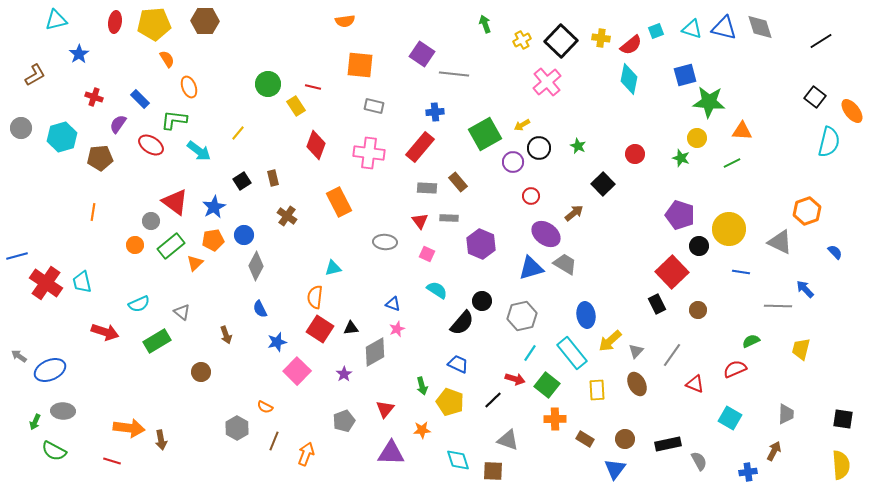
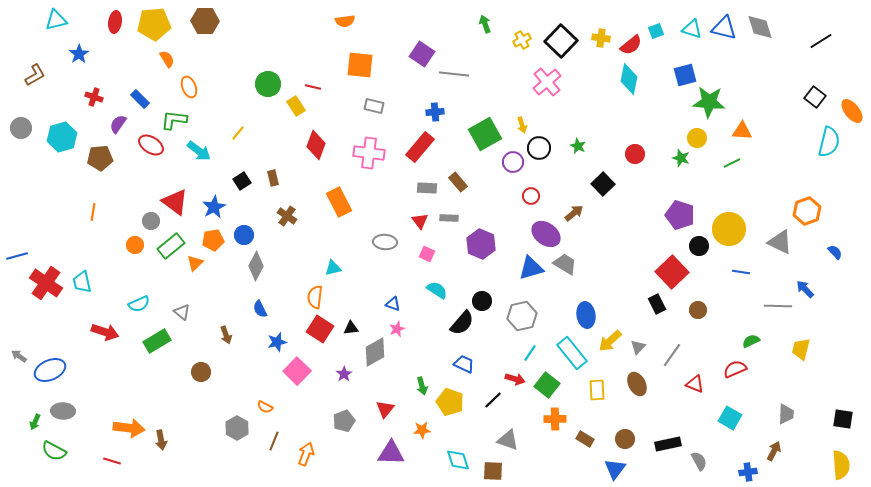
yellow arrow at (522, 125): rotated 77 degrees counterclockwise
gray triangle at (636, 351): moved 2 px right, 4 px up
blue trapezoid at (458, 364): moved 6 px right
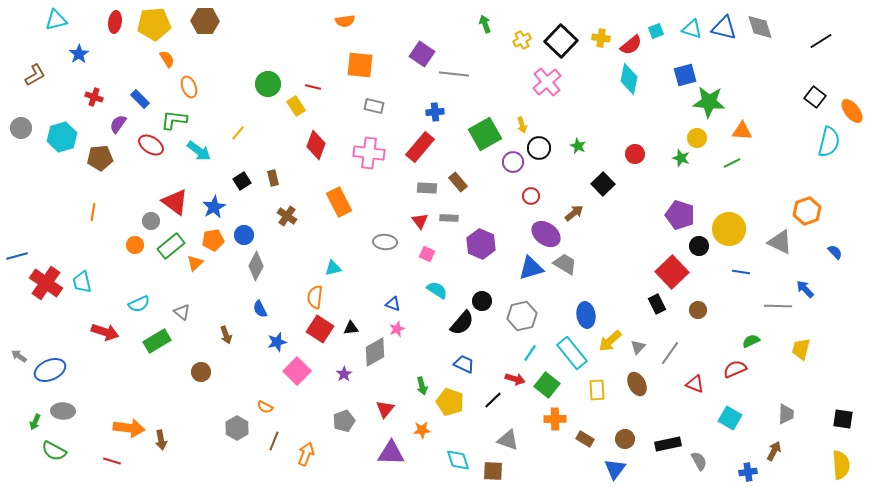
gray line at (672, 355): moved 2 px left, 2 px up
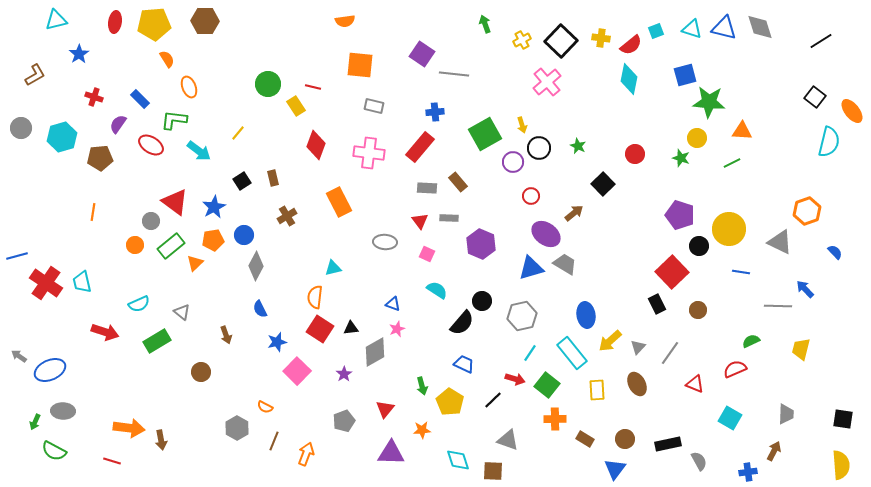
brown cross at (287, 216): rotated 24 degrees clockwise
yellow pentagon at (450, 402): rotated 12 degrees clockwise
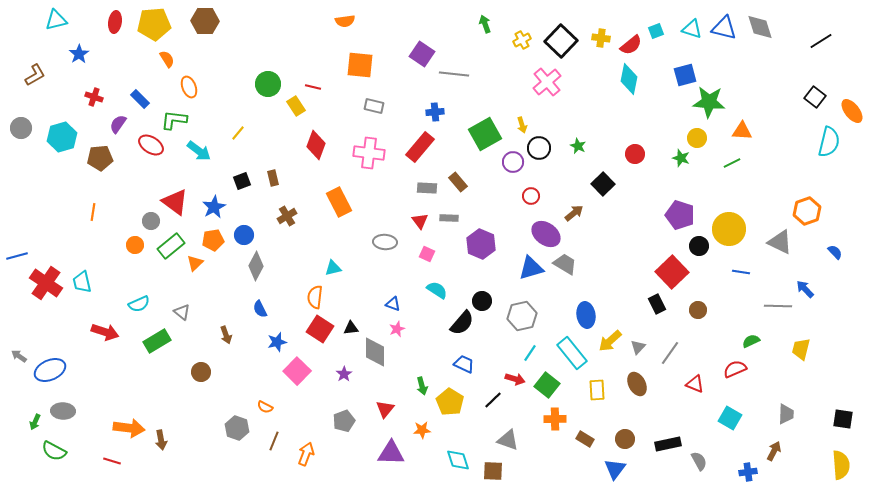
black square at (242, 181): rotated 12 degrees clockwise
gray diamond at (375, 352): rotated 60 degrees counterclockwise
gray hexagon at (237, 428): rotated 10 degrees counterclockwise
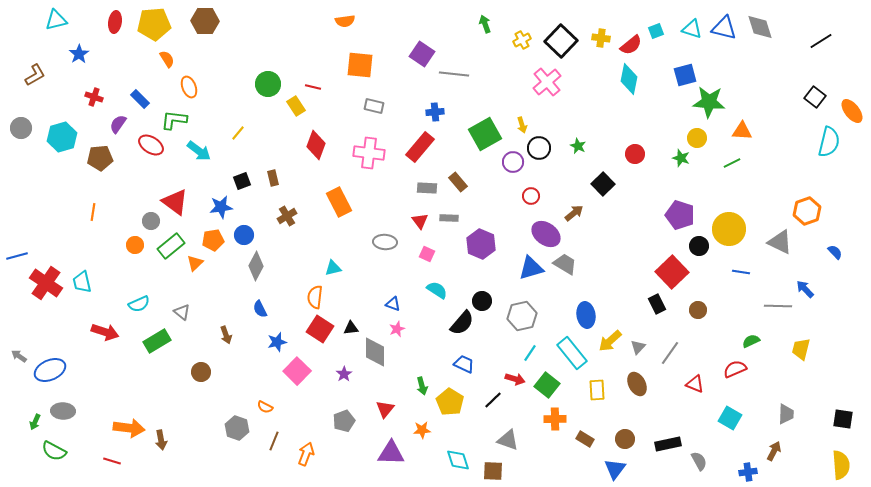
blue star at (214, 207): moved 7 px right; rotated 20 degrees clockwise
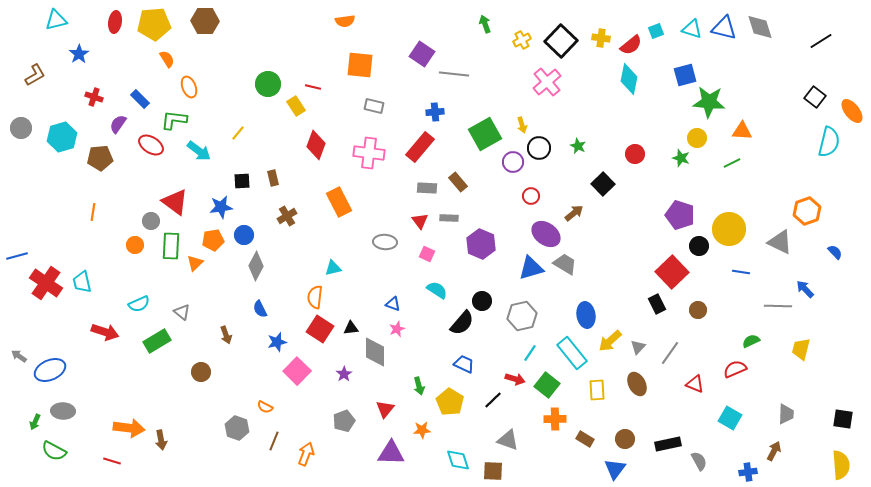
black square at (242, 181): rotated 18 degrees clockwise
green rectangle at (171, 246): rotated 48 degrees counterclockwise
green arrow at (422, 386): moved 3 px left
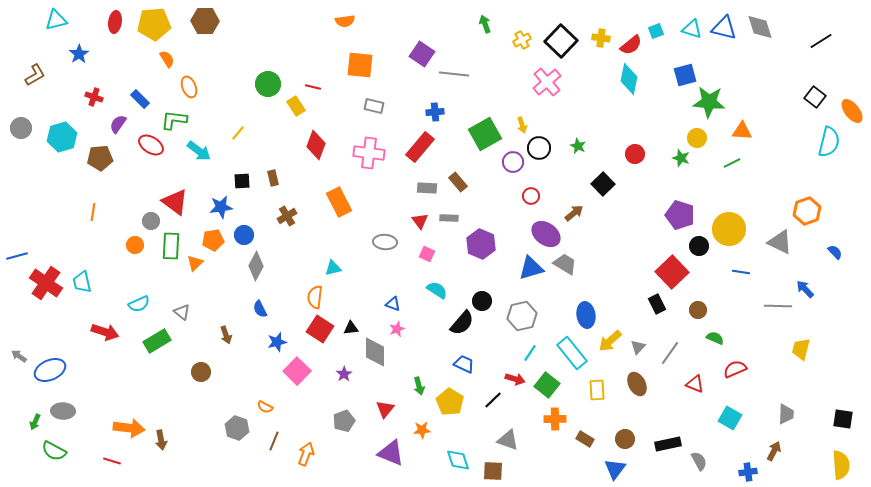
green semicircle at (751, 341): moved 36 px left, 3 px up; rotated 48 degrees clockwise
purple triangle at (391, 453): rotated 20 degrees clockwise
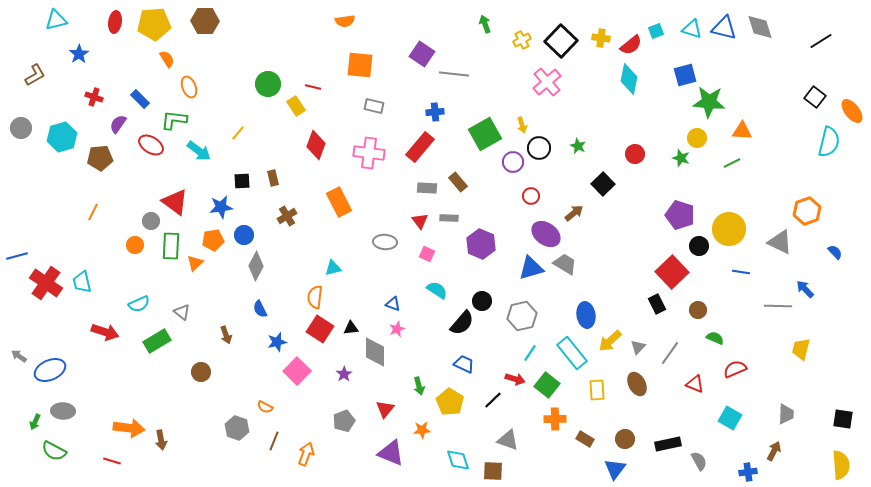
orange line at (93, 212): rotated 18 degrees clockwise
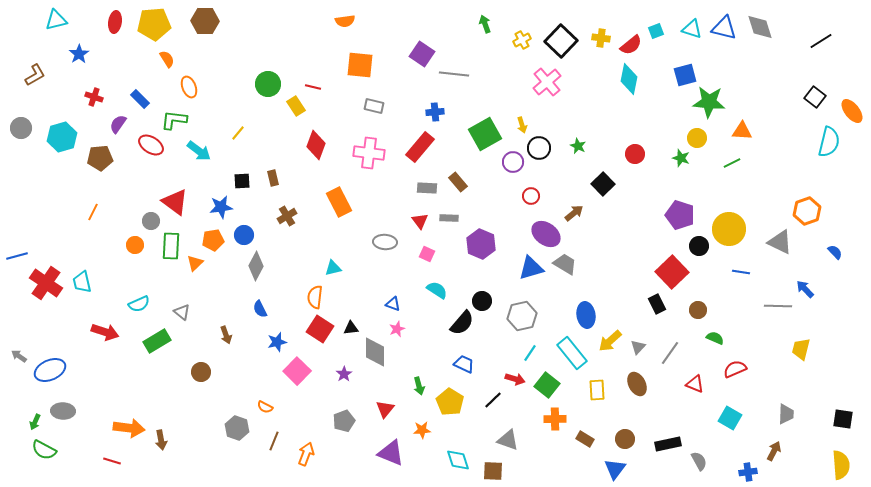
green semicircle at (54, 451): moved 10 px left, 1 px up
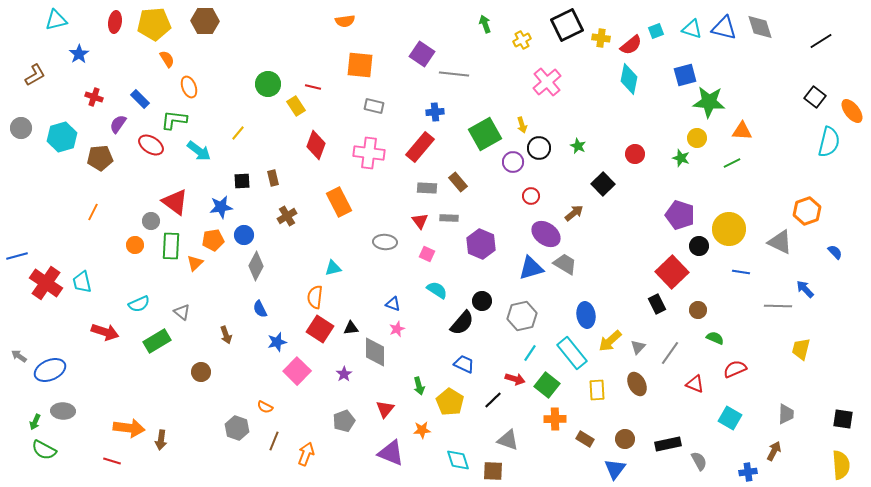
black square at (561, 41): moved 6 px right, 16 px up; rotated 20 degrees clockwise
brown arrow at (161, 440): rotated 18 degrees clockwise
